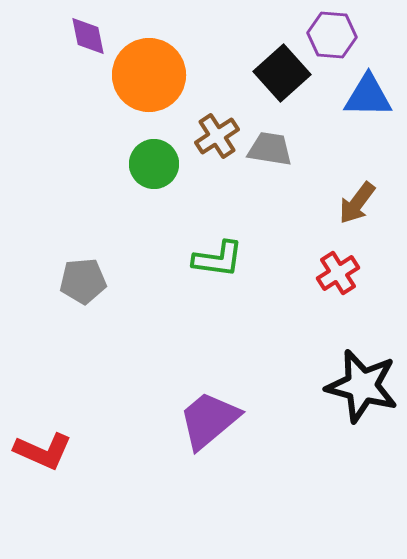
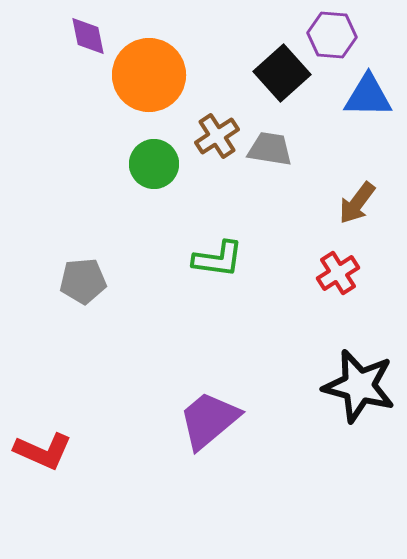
black star: moved 3 px left
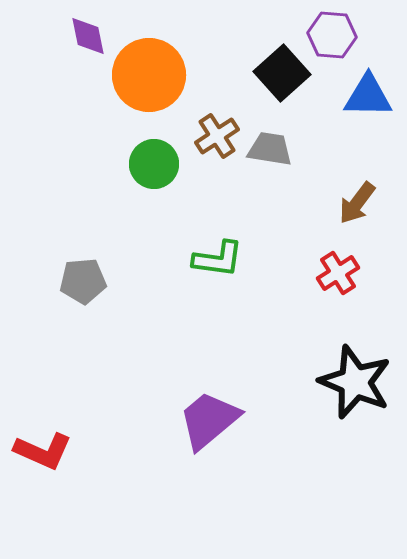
black star: moved 4 px left, 4 px up; rotated 8 degrees clockwise
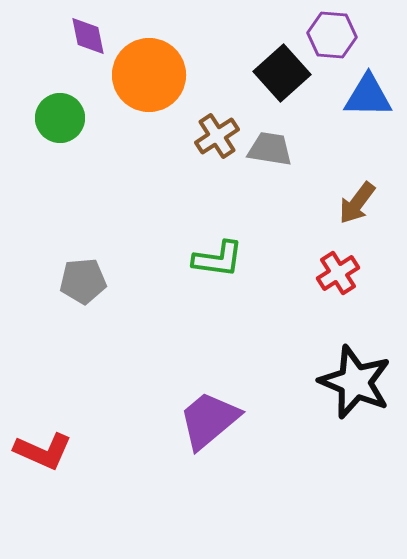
green circle: moved 94 px left, 46 px up
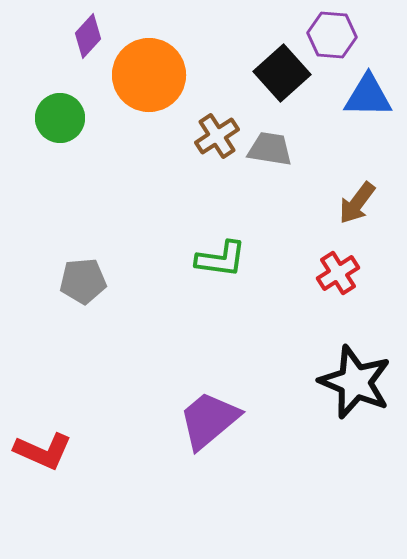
purple diamond: rotated 54 degrees clockwise
green L-shape: moved 3 px right
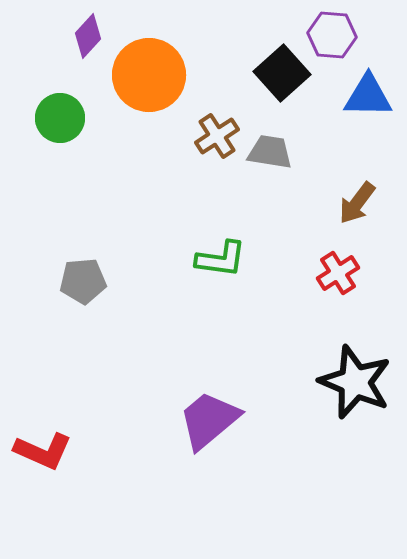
gray trapezoid: moved 3 px down
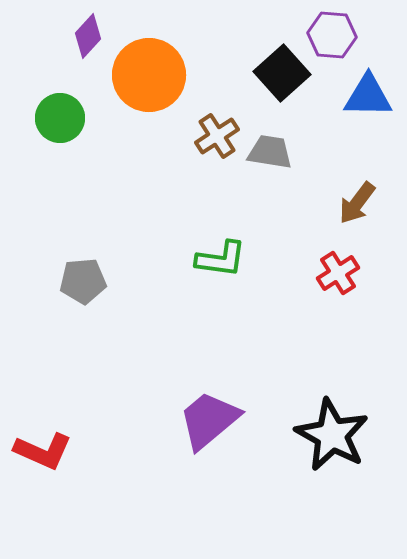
black star: moved 23 px left, 53 px down; rotated 6 degrees clockwise
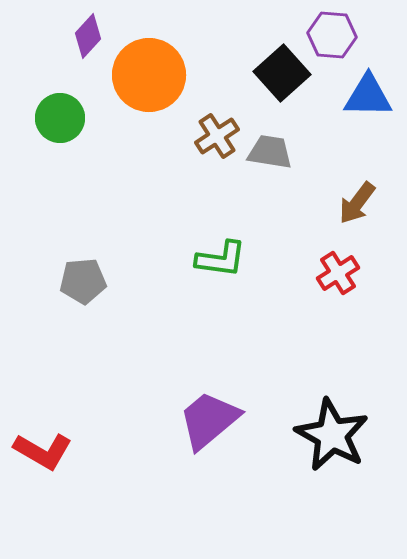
red L-shape: rotated 6 degrees clockwise
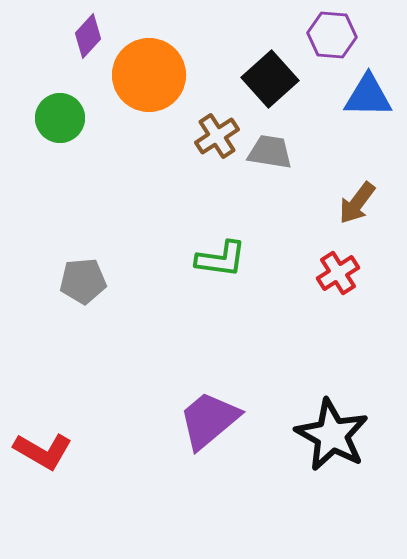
black square: moved 12 px left, 6 px down
